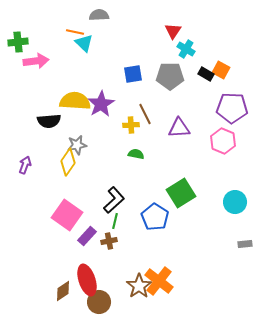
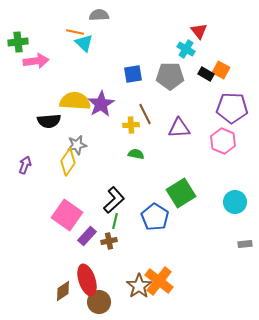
red triangle: moved 26 px right; rotated 12 degrees counterclockwise
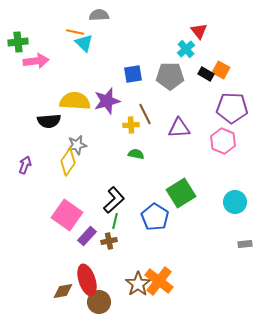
cyan cross: rotated 18 degrees clockwise
purple star: moved 6 px right, 3 px up; rotated 16 degrees clockwise
brown star: moved 1 px left, 2 px up
brown diamond: rotated 25 degrees clockwise
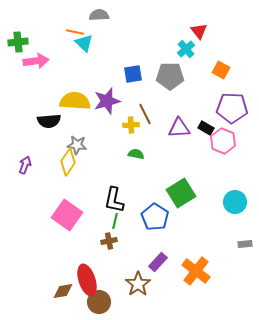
black rectangle: moved 54 px down
gray star: rotated 18 degrees clockwise
black L-shape: rotated 144 degrees clockwise
purple rectangle: moved 71 px right, 26 px down
orange cross: moved 37 px right, 10 px up
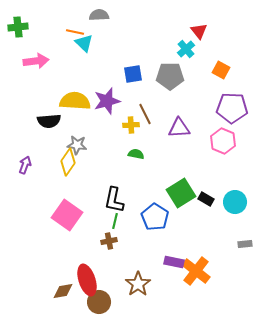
green cross: moved 15 px up
black rectangle: moved 71 px down
purple rectangle: moved 16 px right; rotated 60 degrees clockwise
